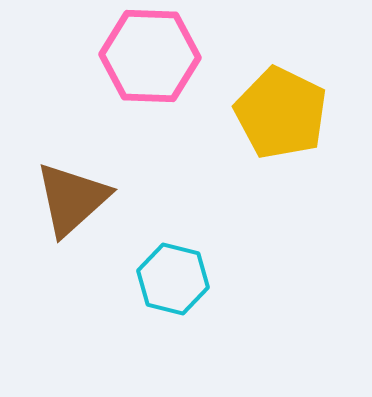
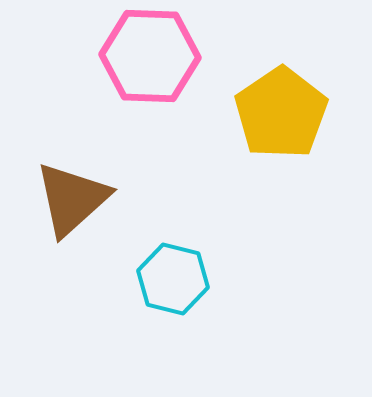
yellow pentagon: rotated 12 degrees clockwise
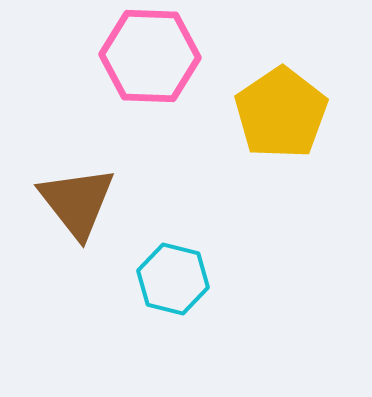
brown triangle: moved 5 px right, 3 px down; rotated 26 degrees counterclockwise
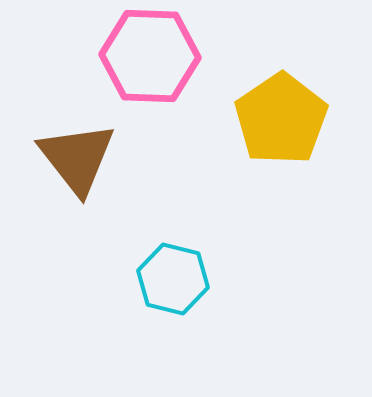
yellow pentagon: moved 6 px down
brown triangle: moved 44 px up
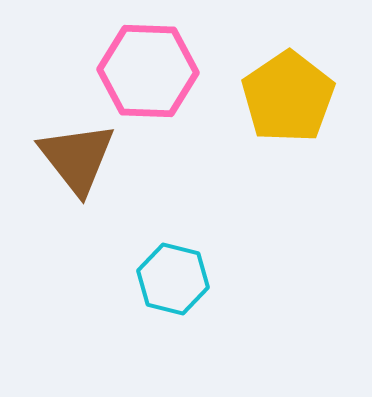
pink hexagon: moved 2 px left, 15 px down
yellow pentagon: moved 7 px right, 22 px up
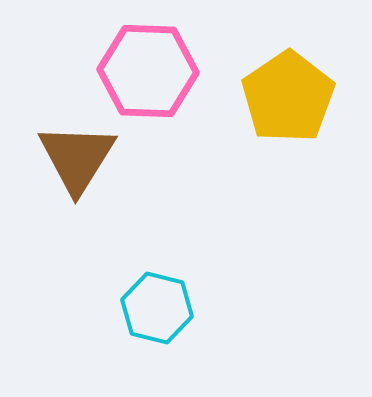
brown triangle: rotated 10 degrees clockwise
cyan hexagon: moved 16 px left, 29 px down
